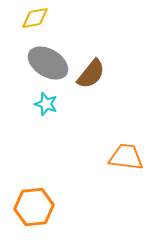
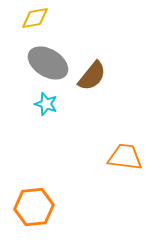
brown semicircle: moved 1 px right, 2 px down
orange trapezoid: moved 1 px left
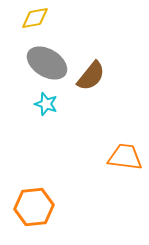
gray ellipse: moved 1 px left
brown semicircle: moved 1 px left
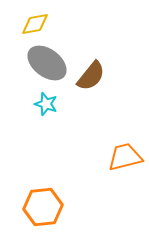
yellow diamond: moved 6 px down
gray ellipse: rotated 6 degrees clockwise
orange trapezoid: rotated 21 degrees counterclockwise
orange hexagon: moved 9 px right
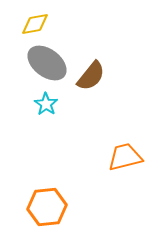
cyan star: rotated 15 degrees clockwise
orange hexagon: moved 4 px right
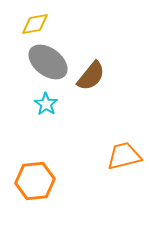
gray ellipse: moved 1 px right, 1 px up
orange trapezoid: moved 1 px left, 1 px up
orange hexagon: moved 12 px left, 26 px up
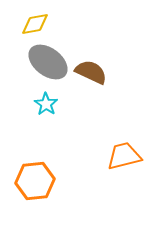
brown semicircle: moved 4 px up; rotated 104 degrees counterclockwise
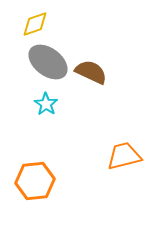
yellow diamond: rotated 8 degrees counterclockwise
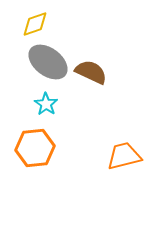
orange hexagon: moved 33 px up
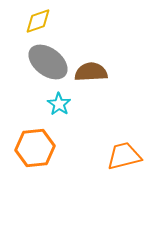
yellow diamond: moved 3 px right, 3 px up
brown semicircle: rotated 28 degrees counterclockwise
cyan star: moved 13 px right
